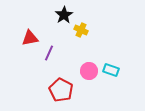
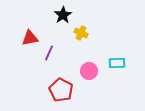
black star: moved 1 px left
yellow cross: moved 3 px down
cyan rectangle: moved 6 px right, 7 px up; rotated 21 degrees counterclockwise
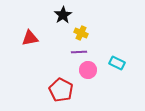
purple line: moved 30 px right, 1 px up; rotated 63 degrees clockwise
cyan rectangle: rotated 28 degrees clockwise
pink circle: moved 1 px left, 1 px up
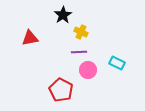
yellow cross: moved 1 px up
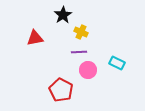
red triangle: moved 5 px right
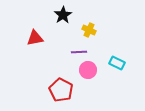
yellow cross: moved 8 px right, 2 px up
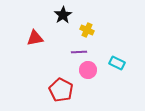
yellow cross: moved 2 px left
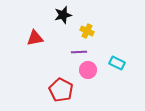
black star: rotated 18 degrees clockwise
yellow cross: moved 1 px down
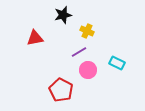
purple line: rotated 28 degrees counterclockwise
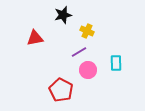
cyan rectangle: moved 1 px left; rotated 63 degrees clockwise
